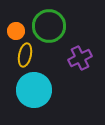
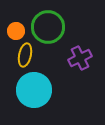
green circle: moved 1 px left, 1 px down
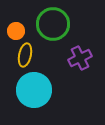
green circle: moved 5 px right, 3 px up
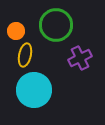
green circle: moved 3 px right, 1 px down
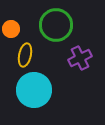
orange circle: moved 5 px left, 2 px up
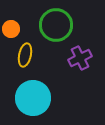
cyan circle: moved 1 px left, 8 px down
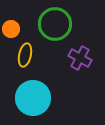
green circle: moved 1 px left, 1 px up
purple cross: rotated 35 degrees counterclockwise
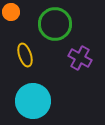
orange circle: moved 17 px up
yellow ellipse: rotated 30 degrees counterclockwise
cyan circle: moved 3 px down
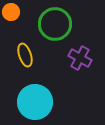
cyan circle: moved 2 px right, 1 px down
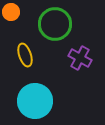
cyan circle: moved 1 px up
